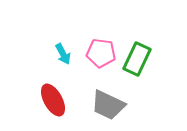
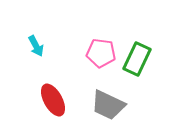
cyan arrow: moved 27 px left, 8 px up
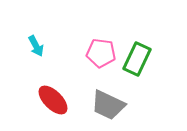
red ellipse: rotated 16 degrees counterclockwise
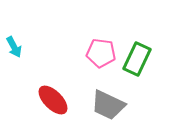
cyan arrow: moved 22 px left, 1 px down
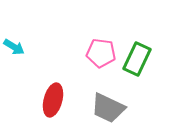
cyan arrow: rotated 30 degrees counterclockwise
red ellipse: rotated 60 degrees clockwise
gray trapezoid: moved 3 px down
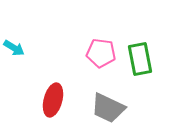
cyan arrow: moved 1 px down
green rectangle: moved 3 px right; rotated 36 degrees counterclockwise
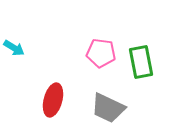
green rectangle: moved 1 px right, 3 px down
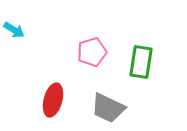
cyan arrow: moved 18 px up
pink pentagon: moved 9 px left, 1 px up; rotated 24 degrees counterclockwise
green rectangle: rotated 20 degrees clockwise
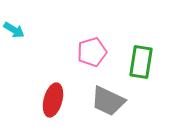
gray trapezoid: moved 7 px up
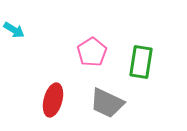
pink pentagon: rotated 16 degrees counterclockwise
gray trapezoid: moved 1 px left, 2 px down
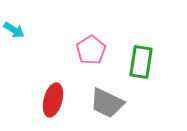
pink pentagon: moved 1 px left, 2 px up
